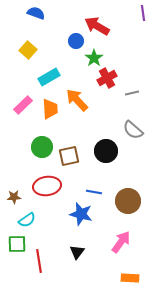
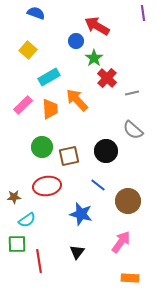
red cross: rotated 18 degrees counterclockwise
blue line: moved 4 px right, 7 px up; rotated 28 degrees clockwise
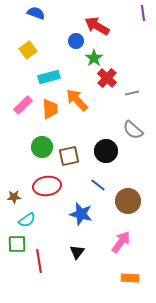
yellow square: rotated 12 degrees clockwise
cyan rectangle: rotated 15 degrees clockwise
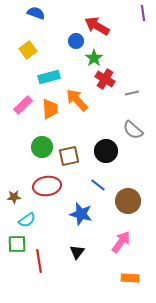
red cross: moved 2 px left, 1 px down; rotated 12 degrees counterclockwise
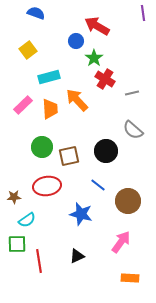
black triangle: moved 4 px down; rotated 28 degrees clockwise
